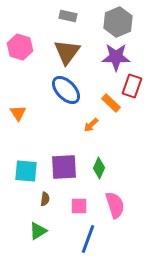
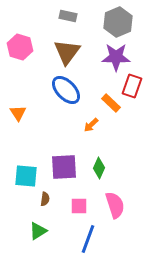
cyan square: moved 5 px down
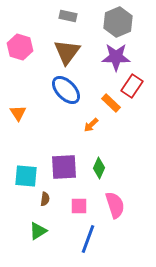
red rectangle: rotated 15 degrees clockwise
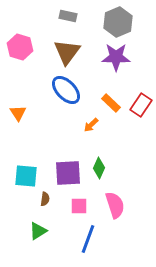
red rectangle: moved 9 px right, 19 px down
purple square: moved 4 px right, 6 px down
